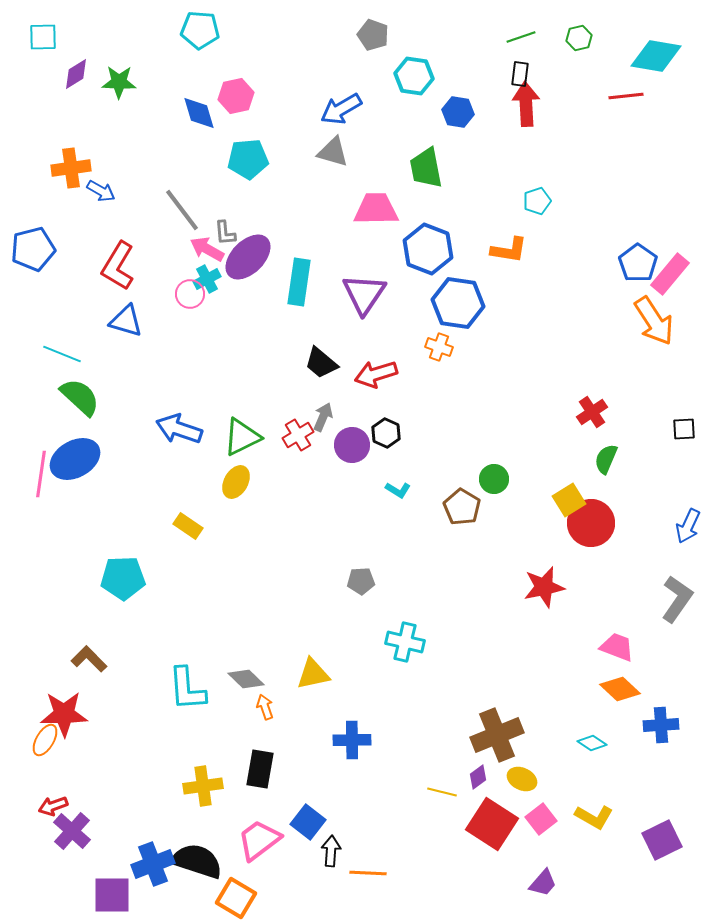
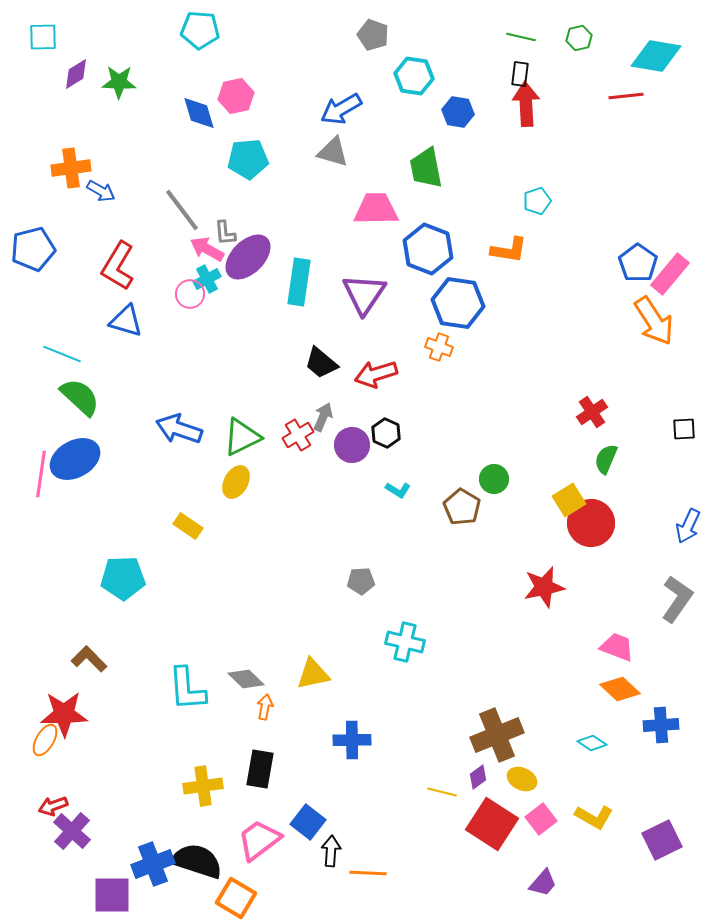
green line at (521, 37): rotated 32 degrees clockwise
orange arrow at (265, 707): rotated 30 degrees clockwise
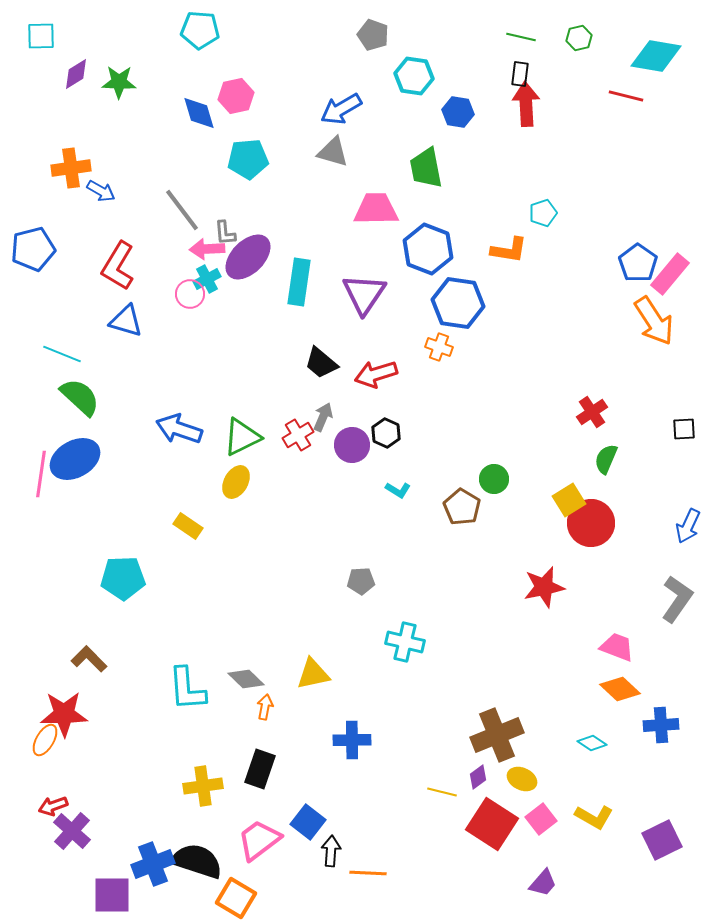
cyan square at (43, 37): moved 2 px left, 1 px up
red line at (626, 96): rotated 20 degrees clockwise
cyan pentagon at (537, 201): moved 6 px right, 12 px down
pink arrow at (207, 249): rotated 32 degrees counterclockwise
black rectangle at (260, 769): rotated 9 degrees clockwise
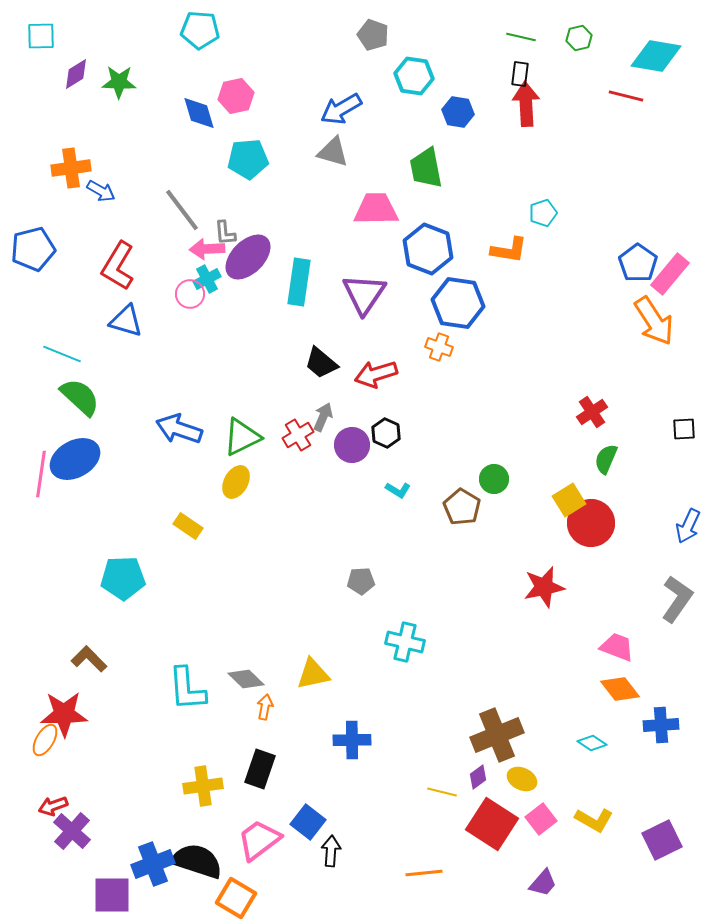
orange diamond at (620, 689): rotated 9 degrees clockwise
yellow L-shape at (594, 817): moved 3 px down
orange line at (368, 873): moved 56 px right; rotated 9 degrees counterclockwise
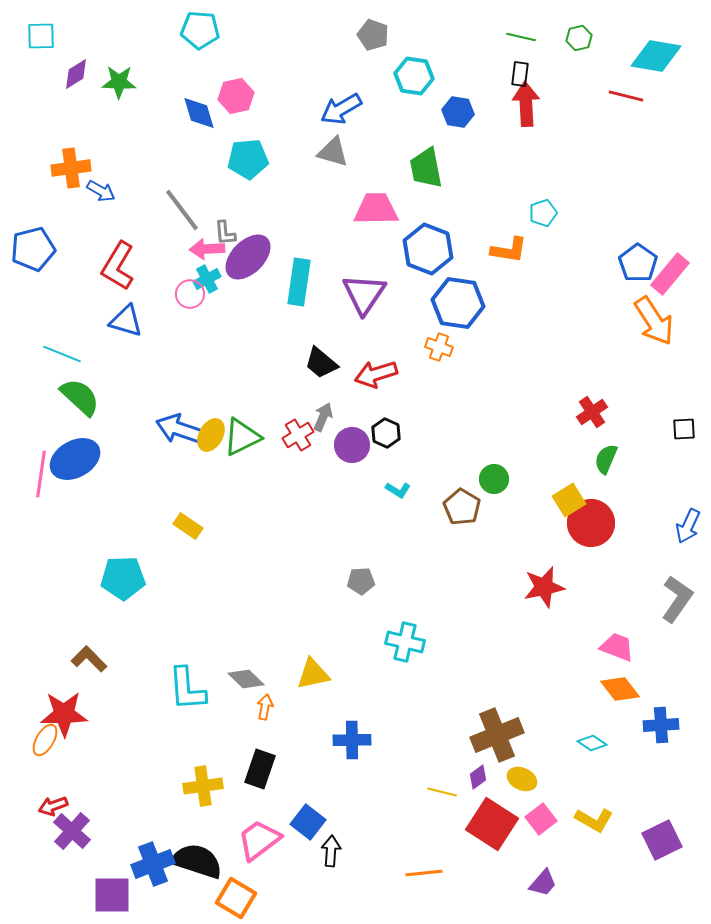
yellow ellipse at (236, 482): moved 25 px left, 47 px up
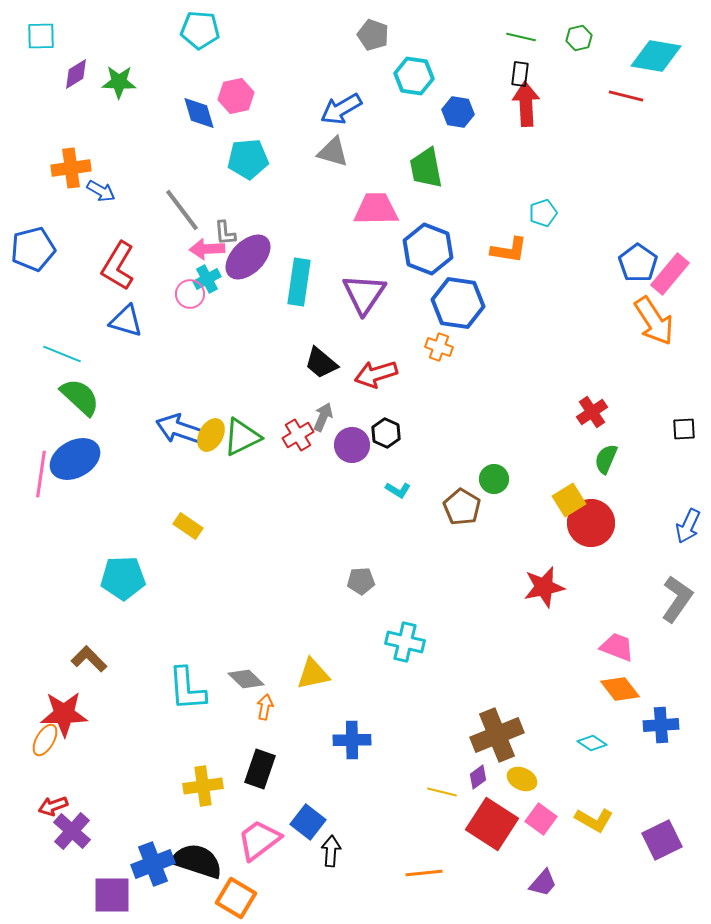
pink square at (541, 819): rotated 16 degrees counterclockwise
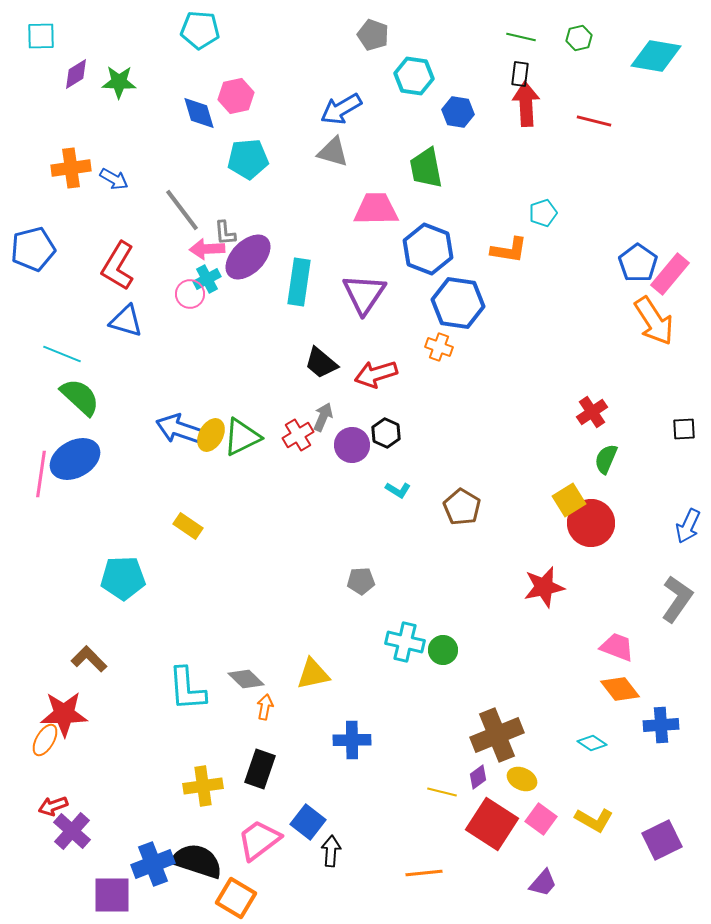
red line at (626, 96): moved 32 px left, 25 px down
blue arrow at (101, 191): moved 13 px right, 12 px up
green circle at (494, 479): moved 51 px left, 171 px down
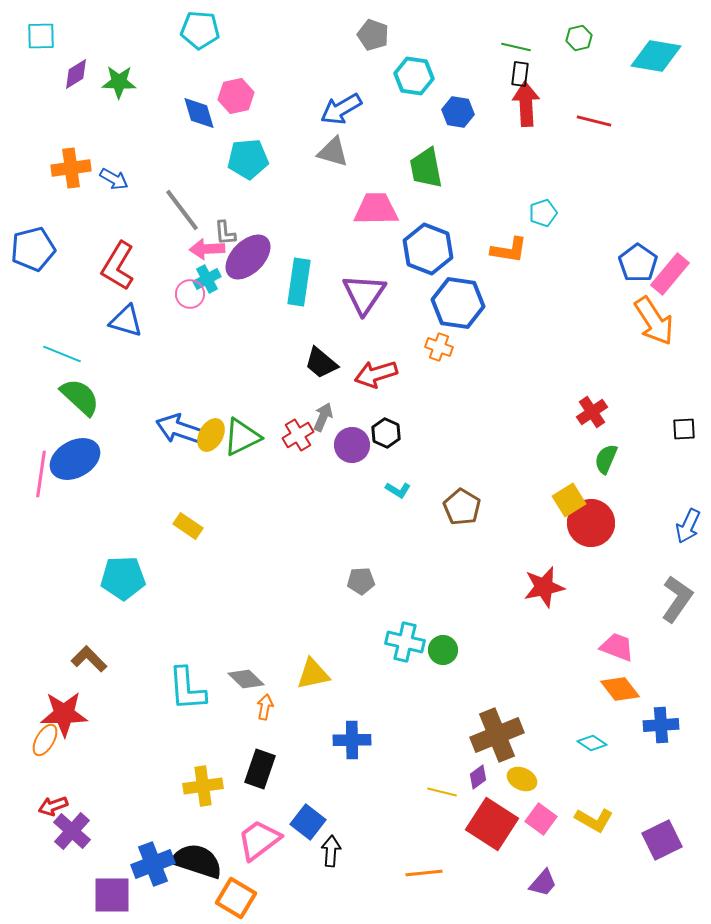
green line at (521, 37): moved 5 px left, 10 px down
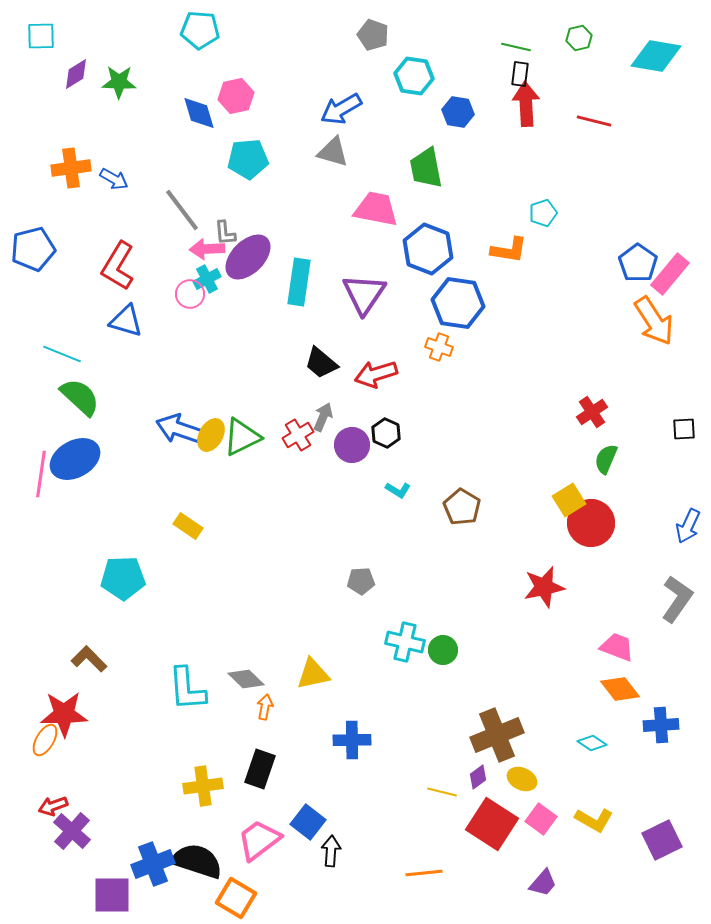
pink trapezoid at (376, 209): rotated 12 degrees clockwise
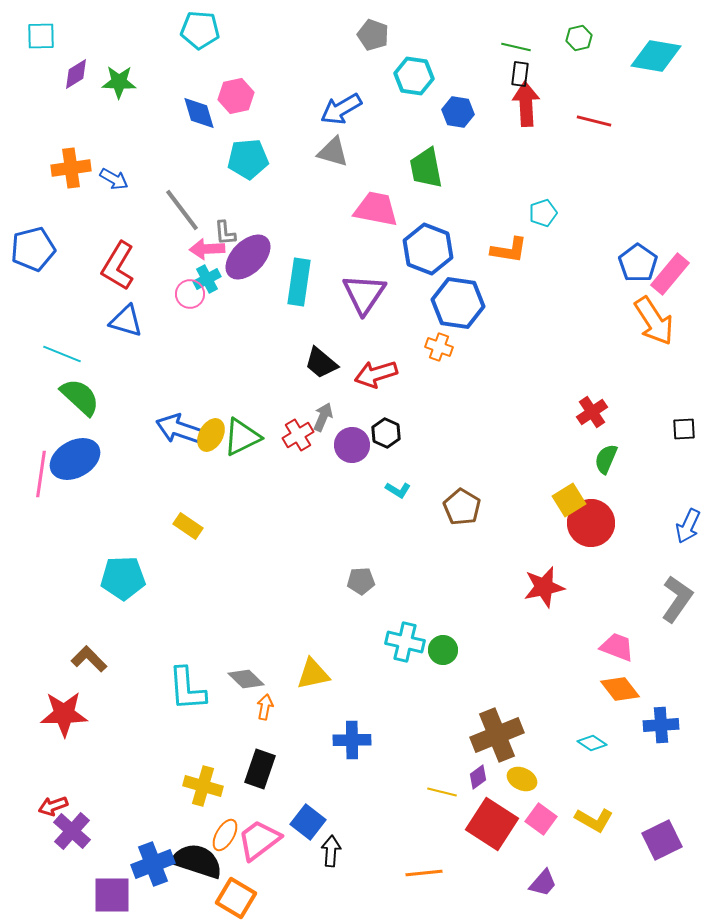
orange ellipse at (45, 740): moved 180 px right, 95 px down
yellow cross at (203, 786): rotated 24 degrees clockwise
